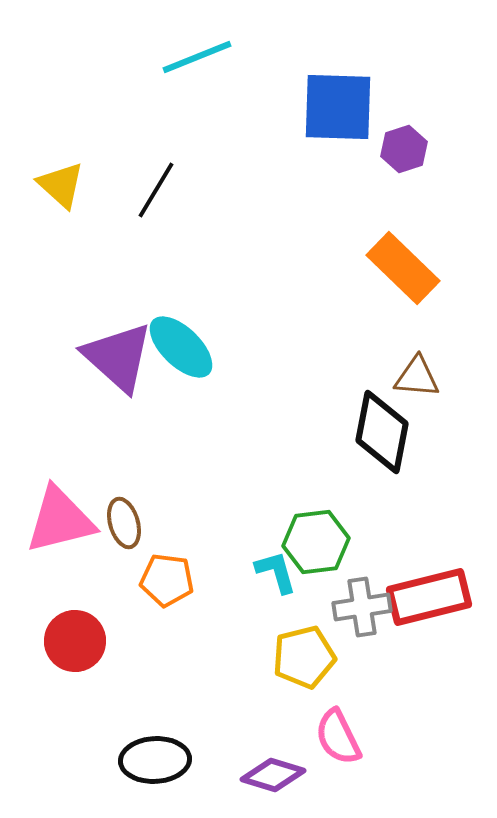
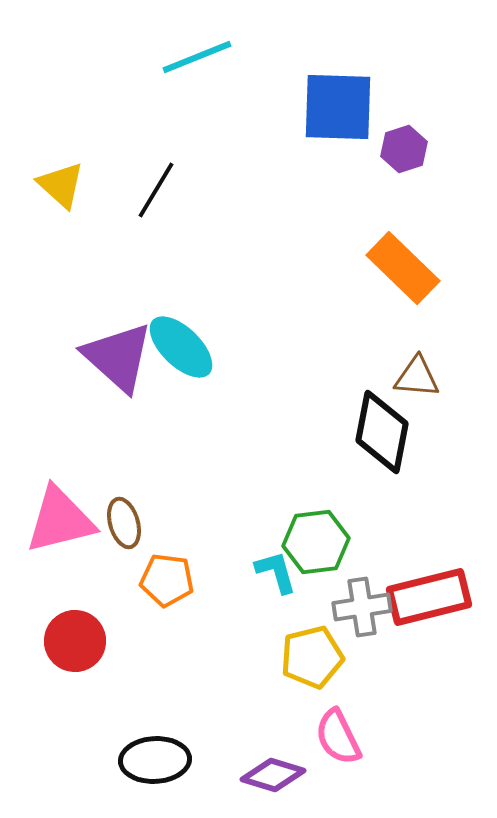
yellow pentagon: moved 8 px right
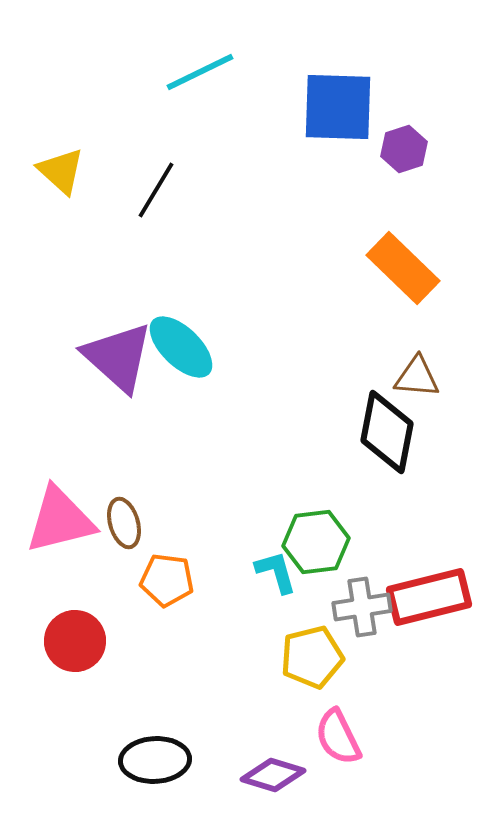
cyan line: moved 3 px right, 15 px down; rotated 4 degrees counterclockwise
yellow triangle: moved 14 px up
black diamond: moved 5 px right
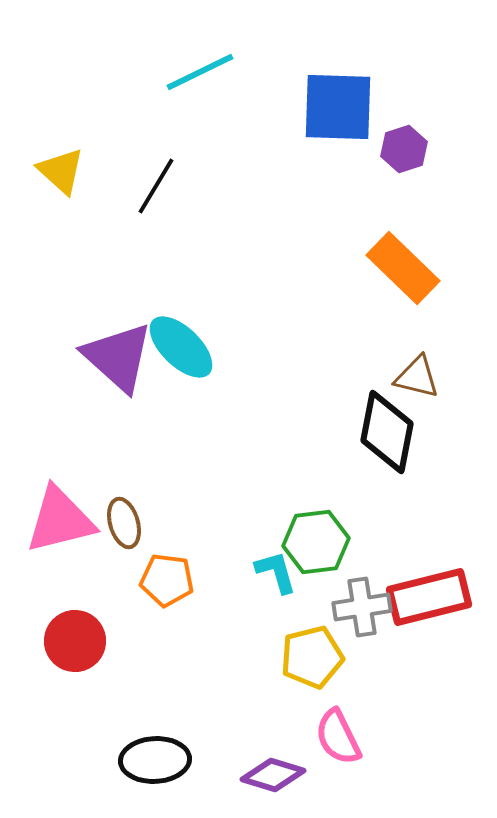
black line: moved 4 px up
brown triangle: rotated 9 degrees clockwise
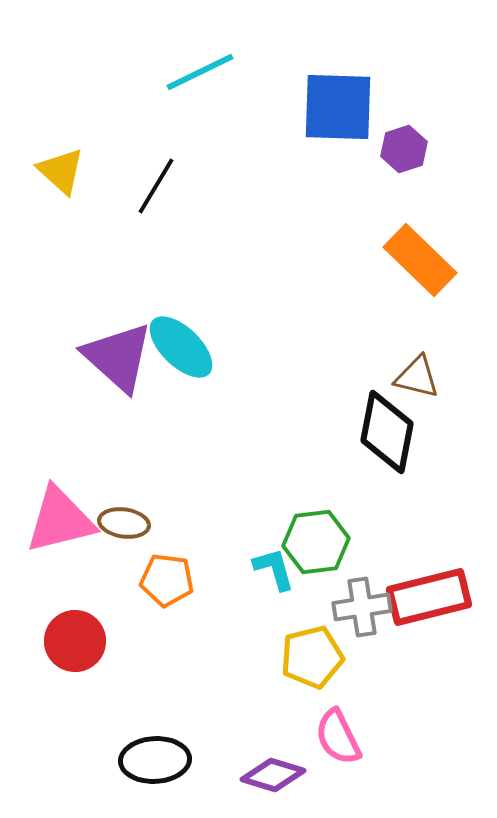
orange rectangle: moved 17 px right, 8 px up
brown ellipse: rotated 66 degrees counterclockwise
cyan L-shape: moved 2 px left, 3 px up
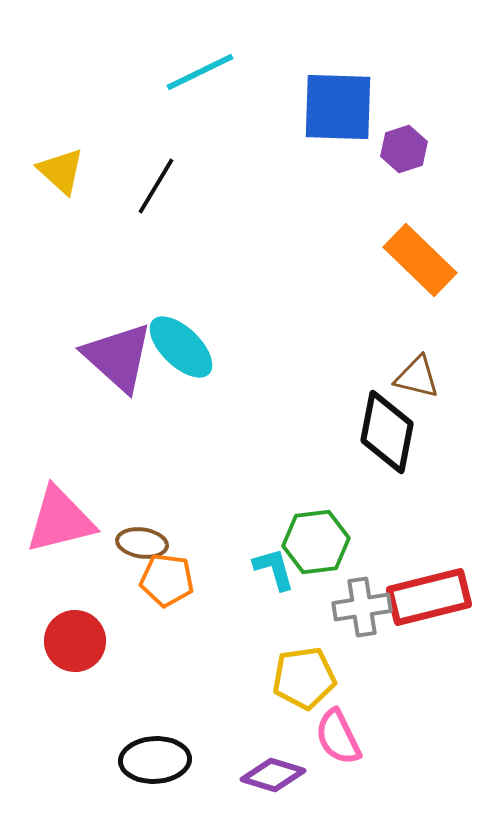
brown ellipse: moved 18 px right, 20 px down
yellow pentagon: moved 8 px left, 21 px down; rotated 6 degrees clockwise
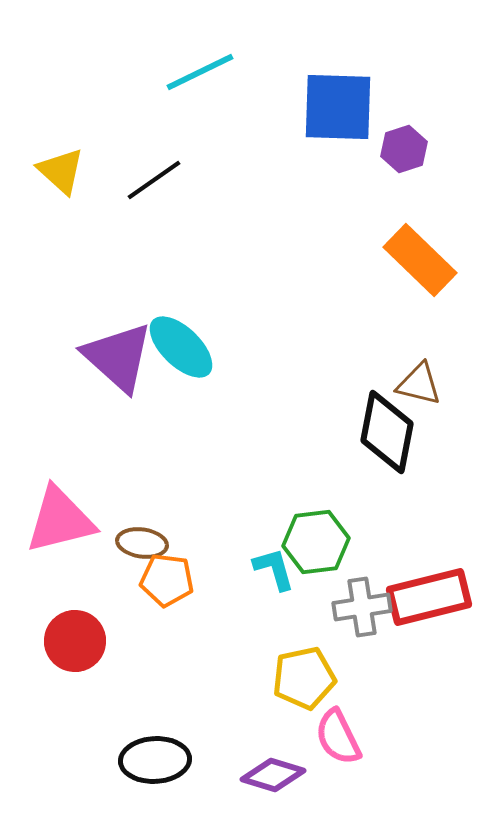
black line: moved 2 px left, 6 px up; rotated 24 degrees clockwise
brown triangle: moved 2 px right, 7 px down
yellow pentagon: rotated 4 degrees counterclockwise
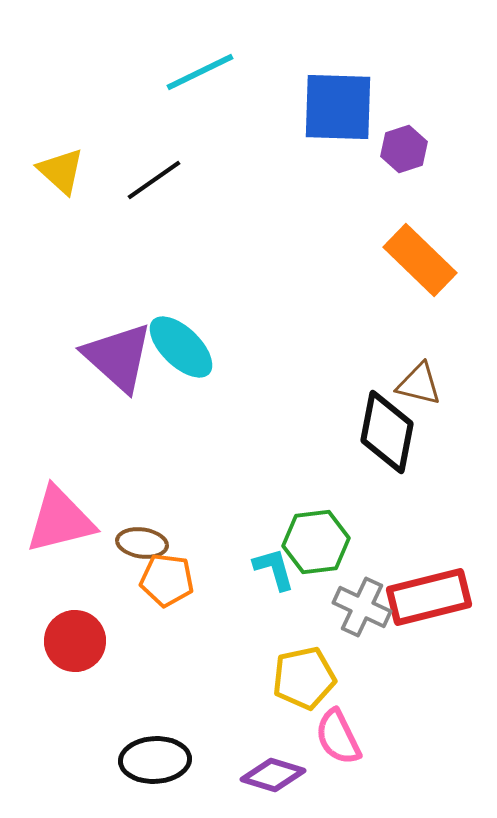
gray cross: rotated 34 degrees clockwise
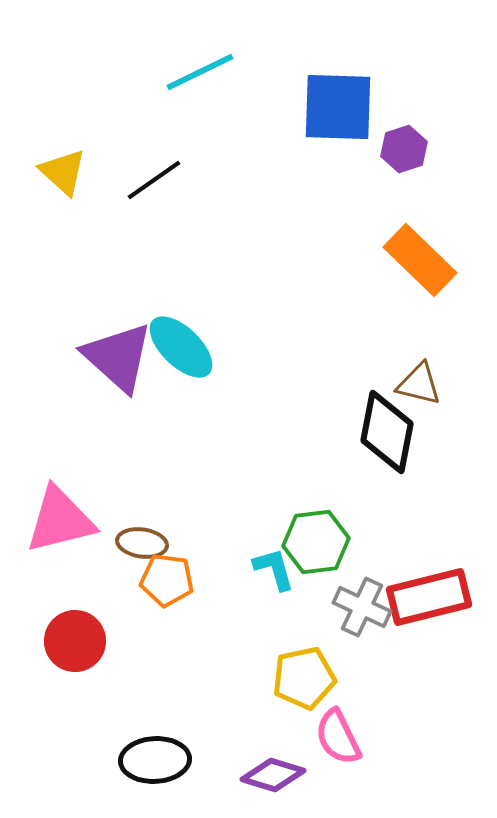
yellow triangle: moved 2 px right, 1 px down
